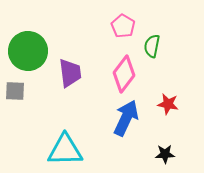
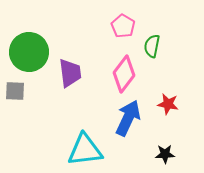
green circle: moved 1 px right, 1 px down
blue arrow: moved 2 px right
cyan triangle: moved 20 px right; rotated 6 degrees counterclockwise
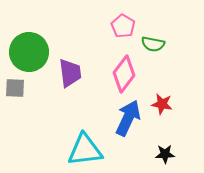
green semicircle: moved 1 px right, 2 px up; rotated 90 degrees counterclockwise
gray square: moved 3 px up
red star: moved 6 px left
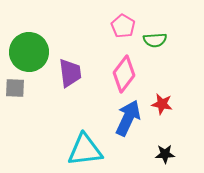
green semicircle: moved 2 px right, 4 px up; rotated 15 degrees counterclockwise
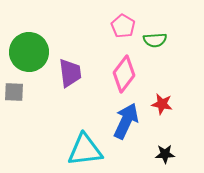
gray square: moved 1 px left, 4 px down
blue arrow: moved 2 px left, 3 px down
